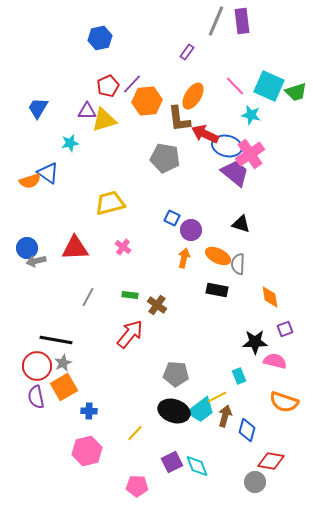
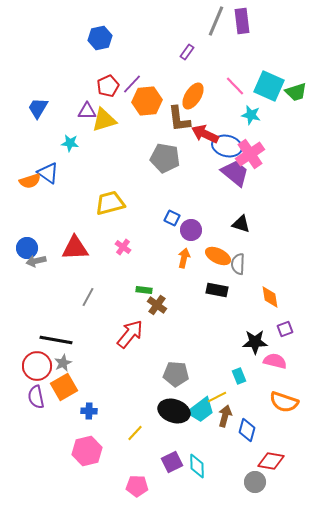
cyan star at (70, 143): rotated 18 degrees clockwise
green rectangle at (130, 295): moved 14 px right, 5 px up
cyan diamond at (197, 466): rotated 20 degrees clockwise
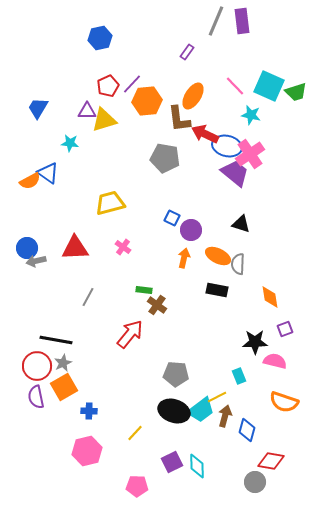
orange semicircle at (30, 181): rotated 10 degrees counterclockwise
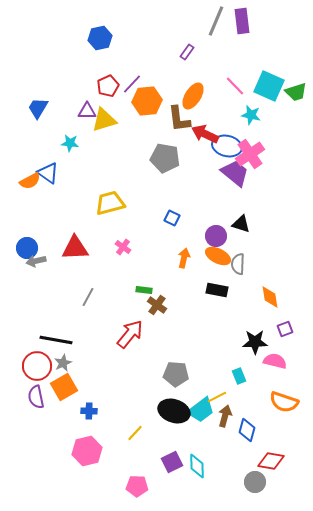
purple circle at (191, 230): moved 25 px right, 6 px down
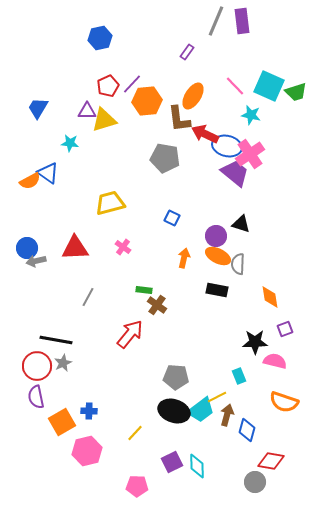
gray pentagon at (176, 374): moved 3 px down
orange square at (64, 387): moved 2 px left, 35 px down
brown arrow at (225, 416): moved 2 px right, 1 px up
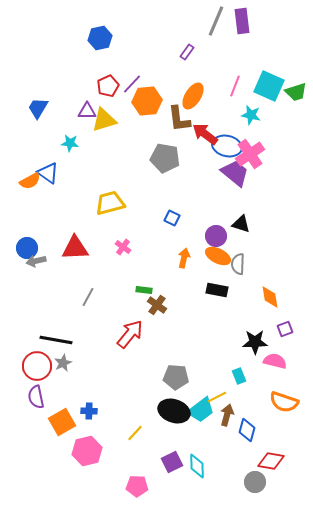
pink line at (235, 86): rotated 65 degrees clockwise
red arrow at (205, 134): rotated 12 degrees clockwise
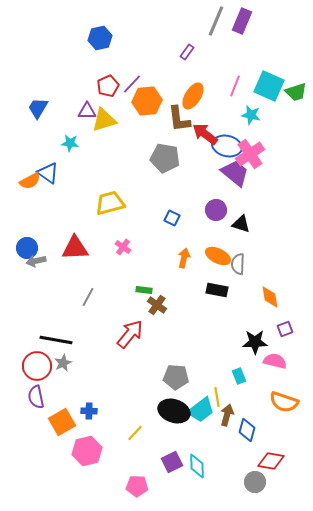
purple rectangle at (242, 21): rotated 30 degrees clockwise
purple circle at (216, 236): moved 26 px up
yellow line at (217, 397): rotated 72 degrees counterclockwise
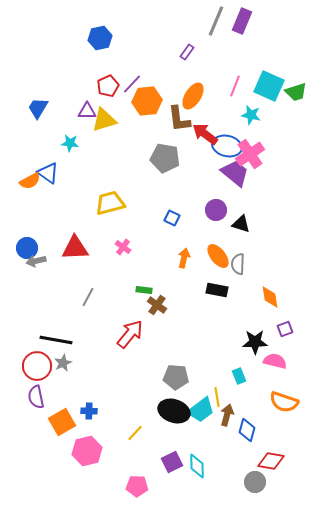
orange ellipse at (218, 256): rotated 25 degrees clockwise
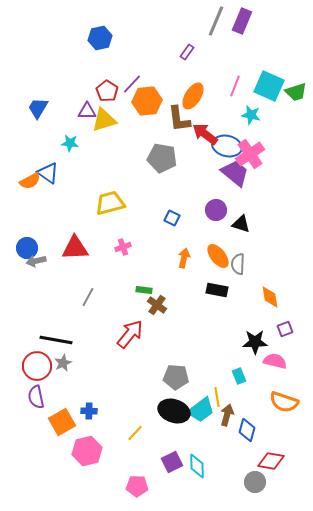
red pentagon at (108, 86): moved 1 px left, 5 px down; rotated 15 degrees counterclockwise
gray pentagon at (165, 158): moved 3 px left
pink cross at (123, 247): rotated 35 degrees clockwise
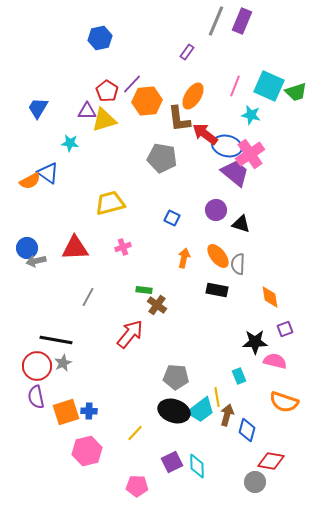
orange square at (62, 422): moved 4 px right, 10 px up; rotated 12 degrees clockwise
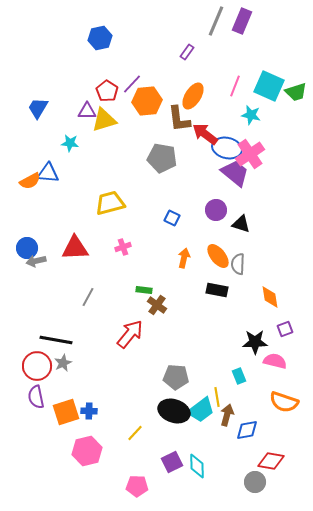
blue ellipse at (227, 146): moved 2 px down
blue triangle at (48, 173): rotated 30 degrees counterclockwise
blue diamond at (247, 430): rotated 65 degrees clockwise
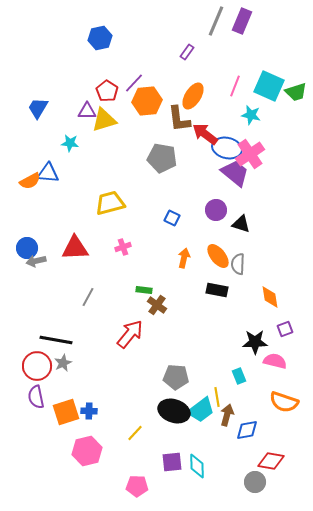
purple line at (132, 84): moved 2 px right, 1 px up
purple square at (172, 462): rotated 20 degrees clockwise
